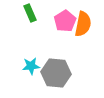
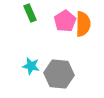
orange semicircle: rotated 10 degrees counterclockwise
cyan star: rotated 18 degrees clockwise
gray hexagon: moved 3 px right, 1 px down
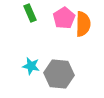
pink pentagon: moved 1 px left, 3 px up
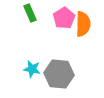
cyan star: moved 1 px right, 3 px down
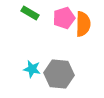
green rectangle: rotated 36 degrees counterclockwise
pink pentagon: rotated 15 degrees clockwise
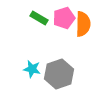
green rectangle: moved 9 px right, 5 px down
gray hexagon: rotated 24 degrees counterclockwise
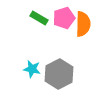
gray hexagon: rotated 8 degrees counterclockwise
